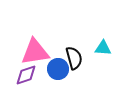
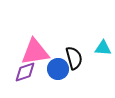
purple diamond: moved 1 px left, 3 px up
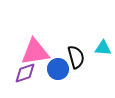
black semicircle: moved 2 px right, 1 px up
purple diamond: moved 1 px down
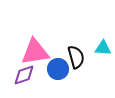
purple diamond: moved 1 px left, 2 px down
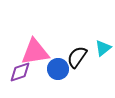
cyan triangle: rotated 42 degrees counterclockwise
black semicircle: moved 1 px right; rotated 130 degrees counterclockwise
purple diamond: moved 4 px left, 3 px up
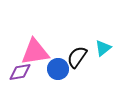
purple diamond: rotated 10 degrees clockwise
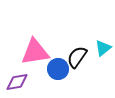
purple diamond: moved 3 px left, 10 px down
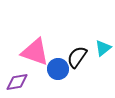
pink triangle: rotated 28 degrees clockwise
